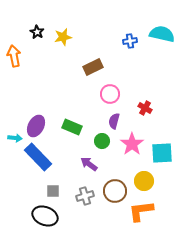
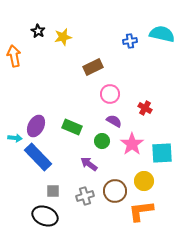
black star: moved 1 px right, 1 px up
purple semicircle: rotated 105 degrees clockwise
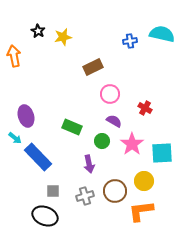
purple ellipse: moved 10 px left, 10 px up; rotated 45 degrees counterclockwise
cyan arrow: rotated 32 degrees clockwise
purple arrow: rotated 138 degrees counterclockwise
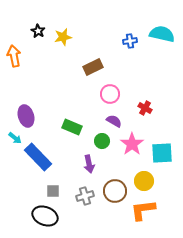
orange L-shape: moved 2 px right, 1 px up
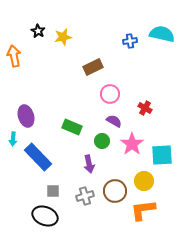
cyan arrow: moved 2 px left, 1 px down; rotated 56 degrees clockwise
cyan square: moved 2 px down
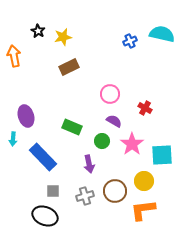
blue cross: rotated 16 degrees counterclockwise
brown rectangle: moved 24 px left
blue rectangle: moved 5 px right
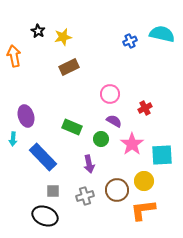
red cross: rotated 32 degrees clockwise
green circle: moved 1 px left, 2 px up
brown circle: moved 2 px right, 1 px up
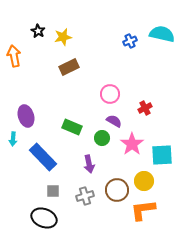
green circle: moved 1 px right, 1 px up
black ellipse: moved 1 px left, 2 px down
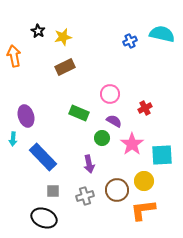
brown rectangle: moved 4 px left
green rectangle: moved 7 px right, 14 px up
